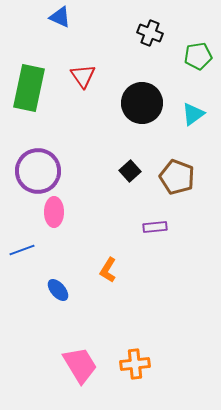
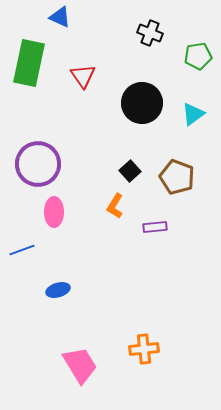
green rectangle: moved 25 px up
purple circle: moved 7 px up
orange L-shape: moved 7 px right, 64 px up
blue ellipse: rotated 65 degrees counterclockwise
orange cross: moved 9 px right, 15 px up
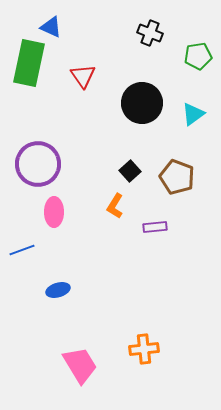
blue triangle: moved 9 px left, 10 px down
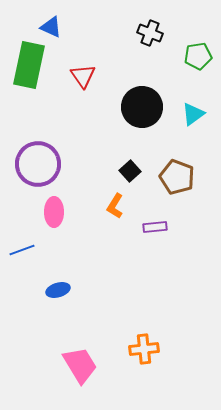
green rectangle: moved 2 px down
black circle: moved 4 px down
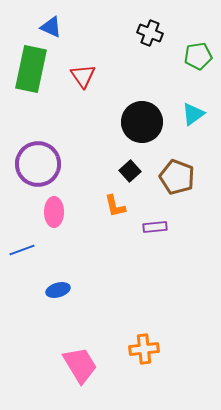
green rectangle: moved 2 px right, 4 px down
black circle: moved 15 px down
orange L-shape: rotated 45 degrees counterclockwise
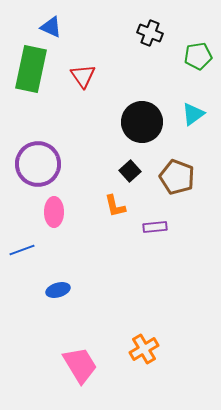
orange cross: rotated 24 degrees counterclockwise
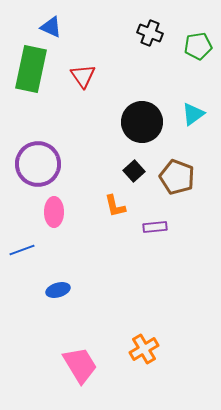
green pentagon: moved 10 px up
black square: moved 4 px right
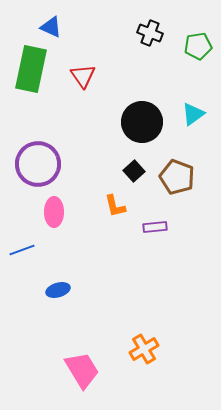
pink trapezoid: moved 2 px right, 5 px down
